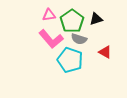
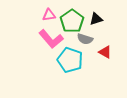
gray semicircle: moved 6 px right
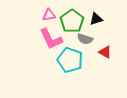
pink L-shape: rotated 15 degrees clockwise
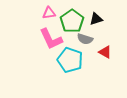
pink triangle: moved 2 px up
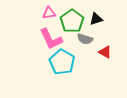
cyan pentagon: moved 8 px left, 2 px down; rotated 10 degrees clockwise
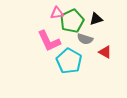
pink triangle: moved 8 px right
green pentagon: rotated 10 degrees clockwise
pink L-shape: moved 2 px left, 2 px down
cyan pentagon: moved 7 px right, 1 px up
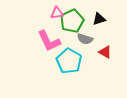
black triangle: moved 3 px right
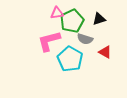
pink L-shape: rotated 100 degrees clockwise
cyan pentagon: moved 1 px right, 2 px up
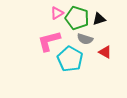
pink triangle: rotated 24 degrees counterclockwise
green pentagon: moved 5 px right, 3 px up; rotated 30 degrees counterclockwise
